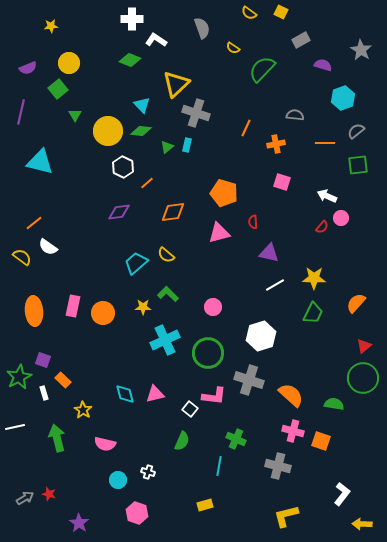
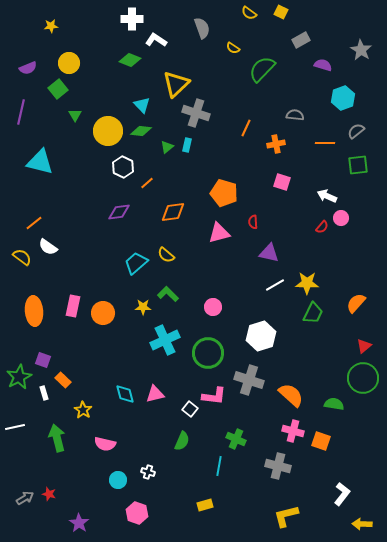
yellow star at (314, 278): moved 7 px left, 5 px down
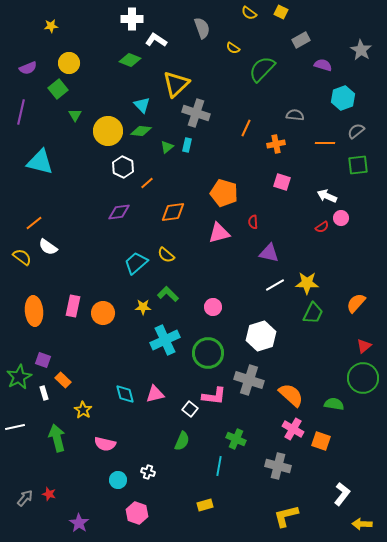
red semicircle at (322, 227): rotated 16 degrees clockwise
pink cross at (293, 431): moved 2 px up; rotated 15 degrees clockwise
gray arrow at (25, 498): rotated 18 degrees counterclockwise
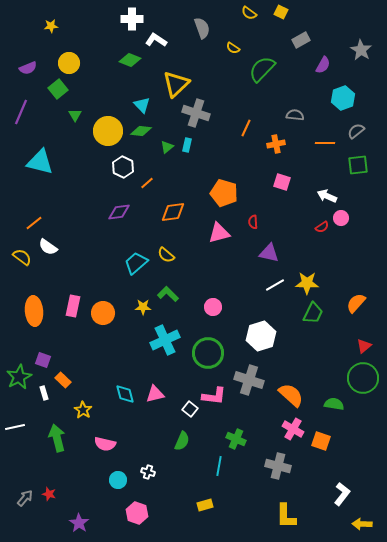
purple semicircle at (323, 65): rotated 102 degrees clockwise
purple line at (21, 112): rotated 10 degrees clockwise
yellow L-shape at (286, 516): rotated 76 degrees counterclockwise
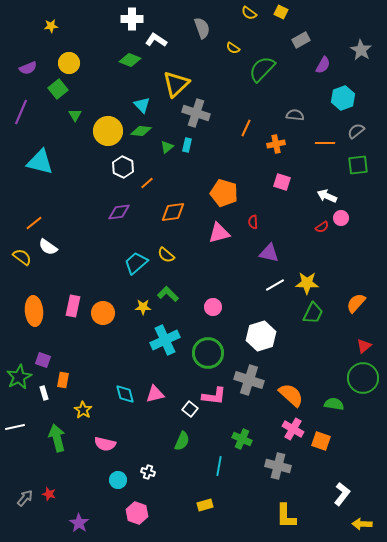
orange rectangle at (63, 380): rotated 56 degrees clockwise
green cross at (236, 439): moved 6 px right
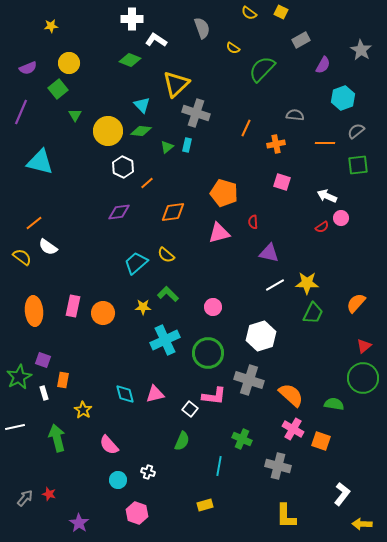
pink semicircle at (105, 444): moved 4 px right, 1 px down; rotated 35 degrees clockwise
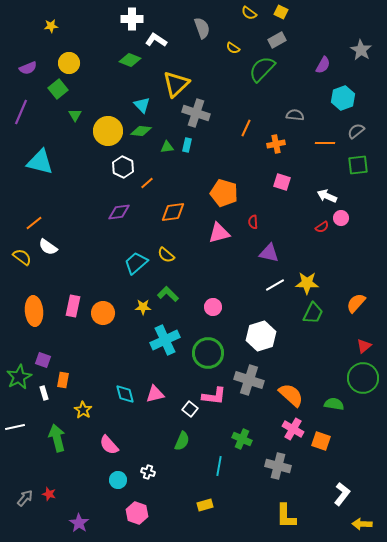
gray rectangle at (301, 40): moved 24 px left
green triangle at (167, 147): rotated 32 degrees clockwise
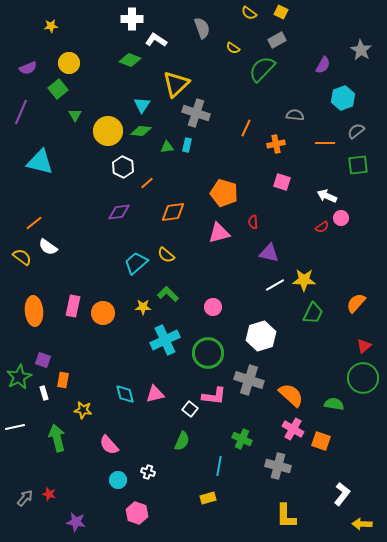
cyan triangle at (142, 105): rotated 18 degrees clockwise
yellow star at (307, 283): moved 3 px left, 3 px up
yellow star at (83, 410): rotated 24 degrees counterclockwise
yellow rectangle at (205, 505): moved 3 px right, 7 px up
purple star at (79, 523): moved 3 px left, 1 px up; rotated 24 degrees counterclockwise
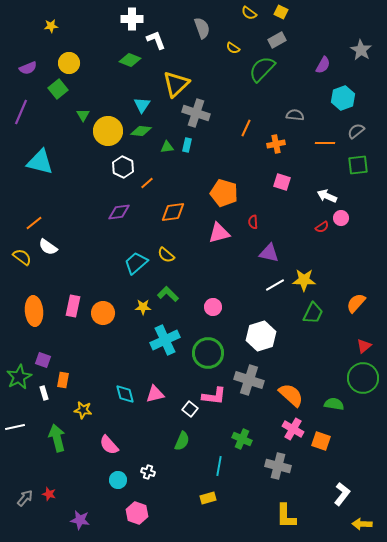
white L-shape at (156, 40): rotated 35 degrees clockwise
green triangle at (75, 115): moved 8 px right
purple star at (76, 522): moved 4 px right, 2 px up
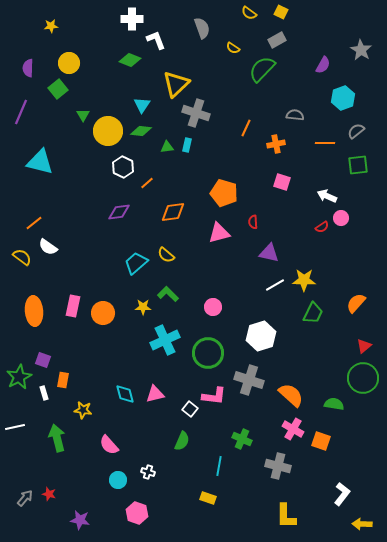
purple semicircle at (28, 68): rotated 114 degrees clockwise
yellow rectangle at (208, 498): rotated 35 degrees clockwise
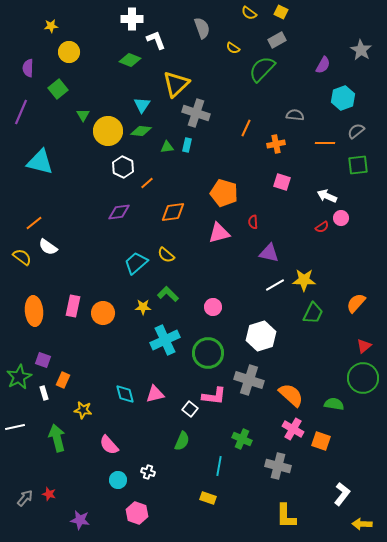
yellow circle at (69, 63): moved 11 px up
orange rectangle at (63, 380): rotated 14 degrees clockwise
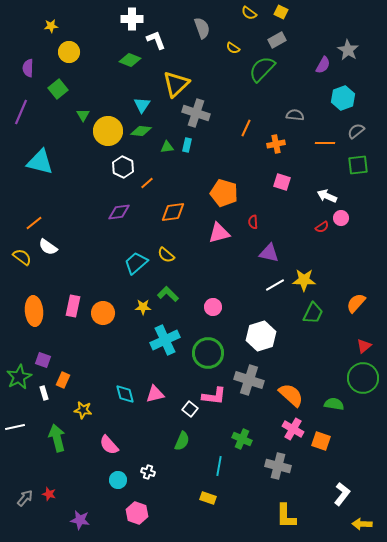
gray star at (361, 50): moved 13 px left
